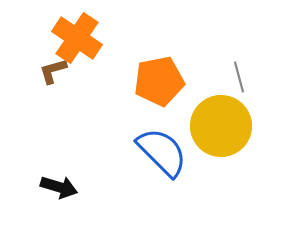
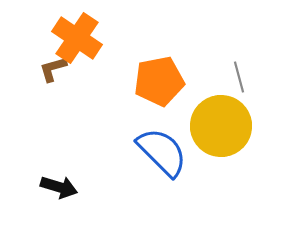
brown L-shape: moved 2 px up
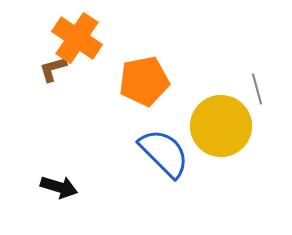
gray line: moved 18 px right, 12 px down
orange pentagon: moved 15 px left
blue semicircle: moved 2 px right, 1 px down
